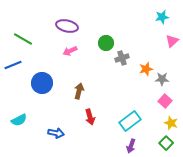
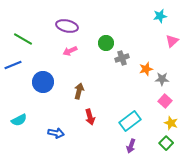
cyan star: moved 2 px left, 1 px up
blue circle: moved 1 px right, 1 px up
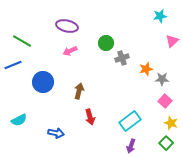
green line: moved 1 px left, 2 px down
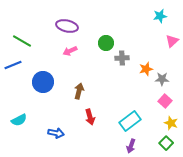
gray cross: rotated 16 degrees clockwise
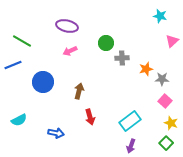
cyan star: rotated 24 degrees clockwise
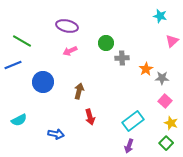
orange star: rotated 16 degrees counterclockwise
gray star: moved 1 px up
cyan rectangle: moved 3 px right
blue arrow: moved 1 px down
purple arrow: moved 2 px left
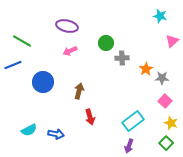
cyan semicircle: moved 10 px right, 10 px down
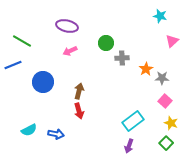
red arrow: moved 11 px left, 6 px up
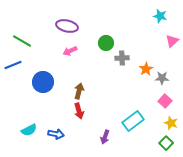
purple arrow: moved 24 px left, 9 px up
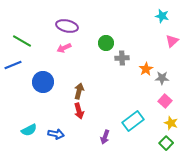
cyan star: moved 2 px right
pink arrow: moved 6 px left, 3 px up
